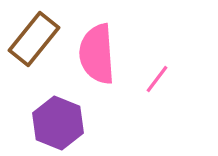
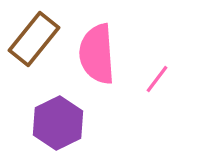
purple hexagon: rotated 12 degrees clockwise
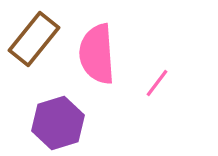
pink line: moved 4 px down
purple hexagon: rotated 9 degrees clockwise
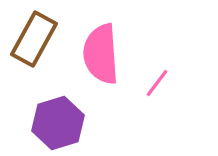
brown rectangle: rotated 10 degrees counterclockwise
pink semicircle: moved 4 px right
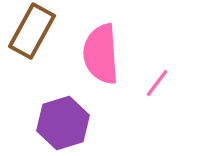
brown rectangle: moved 2 px left, 8 px up
purple hexagon: moved 5 px right
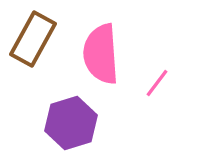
brown rectangle: moved 1 px right, 8 px down
purple hexagon: moved 8 px right
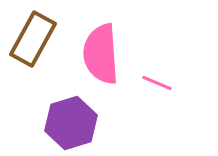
pink line: rotated 76 degrees clockwise
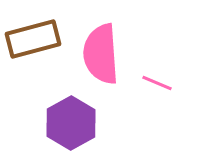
brown rectangle: rotated 46 degrees clockwise
purple hexagon: rotated 12 degrees counterclockwise
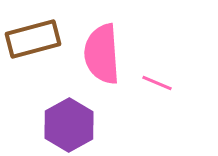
pink semicircle: moved 1 px right
purple hexagon: moved 2 px left, 2 px down
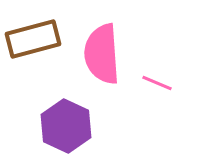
purple hexagon: moved 3 px left, 1 px down; rotated 6 degrees counterclockwise
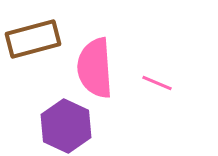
pink semicircle: moved 7 px left, 14 px down
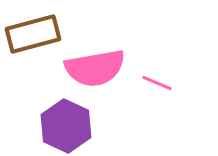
brown rectangle: moved 5 px up
pink semicircle: rotated 96 degrees counterclockwise
